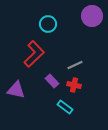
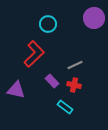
purple circle: moved 2 px right, 2 px down
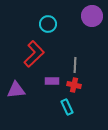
purple circle: moved 2 px left, 2 px up
gray line: rotated 63 degrees counterclockwise
purple rectangle: rotated 48 degrees counterclockwise
purple triangle: rotated 18 degrees counterclockwise
cyan rectangle: moved 2 px right; rotated 28 degrees clockwise
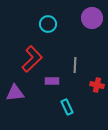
purple circle: moved 2 px down
red L-shape: moved 2 px left, 5 px down
red cross: moved 23 px right
purple triangle: moved 1 px left, 3 px down
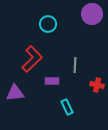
purple circle: moved 4 px up
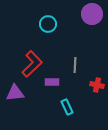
red L-shape: moved 5 px down
purple rectangle: moved 1 px down
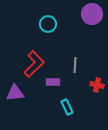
red L-shape: moved 2 px right
purple rectangle: moved 1 px right
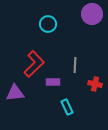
red cross: moved 2 px left, 1 px up
